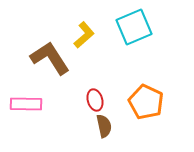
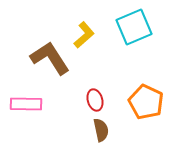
brown semicircle: moved 3 px left, 4 px down
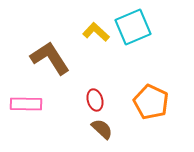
cyan square: moved 1 px left
yellow L-shape: moved 12 px right, 3 px up; rotated 96 degrees counterclockwise
orange pentagon: moved 5 px right
brown semicircle: moved 1 px right, 1 px up; rotated 35 degrees counterclockwise
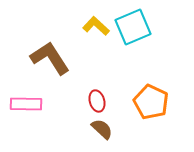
yellow L-shape: moved 6 px up
red ellipse: moved 2 px right, 1 px down
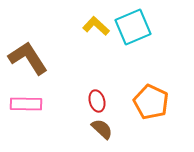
brown L-shape: moved 22 px left
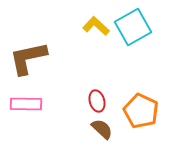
cyan square: rotated 6 degrees counterclockwise
brown L-shape: rotated 69 degrees counterclockwise
orange pentagon: moved 10 px left, 9 px down
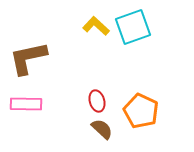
cyan square: rotated 9 degrees clockwise
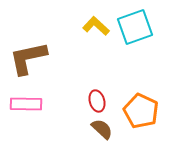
cyan square: moved 2 px right
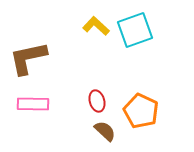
cyan square: moved 3 px down
pink rectangle: moved 7 px right
brown semicircle: moved 3 px right, 2 px down
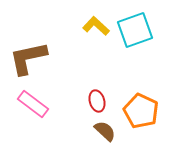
pink rectangle: rotated 36 degrees clockwise
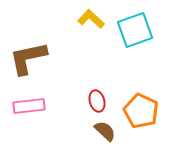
yellow L-shape: moved 5 px left, 7 px up
pink rectangle: moved 4 px left, 2 px down; rotated 44 degrees counterclockwise
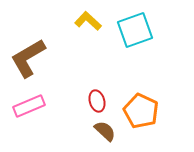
yellow L-shape: moved 3 px left, 2 px down
brown L-shape: rotated 18 degrees counterclockwise
pink rectangle: rotated 16 degrees counterclockwise
